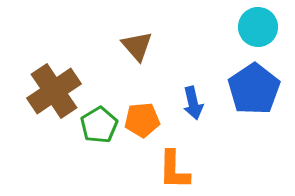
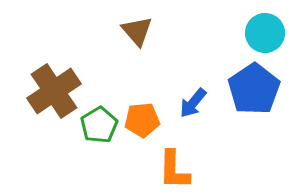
cyan circle: moved 7 px right, 6 px down
brown triangle: moved 15 px up
blue arrow: rotated 52 degrees clockwise
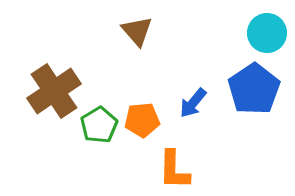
cyan circle: moved 2 px right
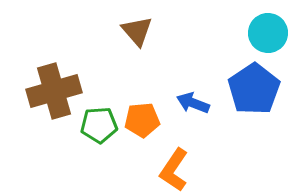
cyan circle: moved 1 px right
brown cross: rotated 18 degrees clockwise
blue arrow: rotated 72 degrees clockwise
green pentagon: rotated 27 degrees clockwise
orange L-shape: rotated 33 degrees clockwise
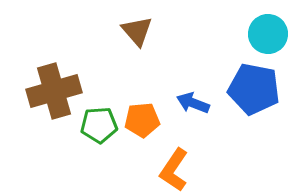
cyan circle: moved 1 px down
blue pentagon: rotated 27 degrees counterclockwise
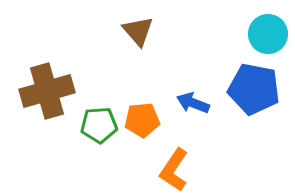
brown triangle: moved 1 px right
brown cross: moved 7 px left
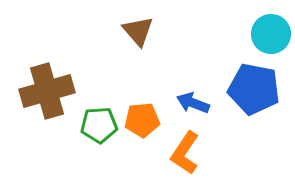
cyan circle: moved 3 px right
orange L-shape: moved 11 px right, 17 px up
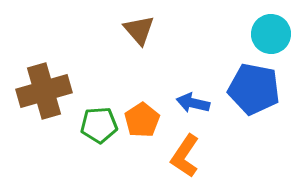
brown triangle: moved 1 px right, 1 px up
brown cross: moved 3 px left
blue arrow: rotated 8 degrees counterclockwise
orange pentagon: rotated 28 degrees counterclockwise
orange L-shape: moved 3 px down
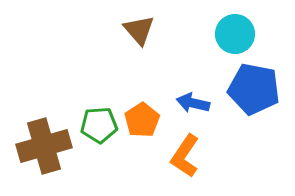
cyan circle: moved 36 px left
brown cross: moved 55 px down
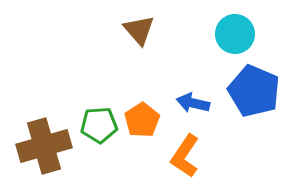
blue pentagon: moved 2 px down; rotated 12 degrees clockwise
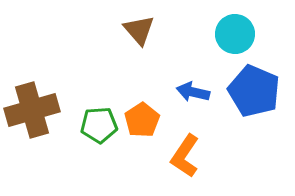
blue arrow: moved 11 px up
brown cross: moved 12 px left, 36 px up
